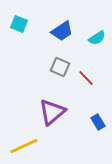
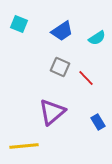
yellow line: rotated 20 degrees clockwise
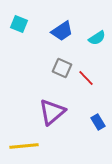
gray square: moved 2 px right, 1 px down
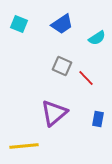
blue trapezoid: moved 7 px up
gray square: moved 2 px up
purple triangle: moved 2 px right, 1 px down
blue rectangle: moved 3 px up; rotated 42 degrees clockwise
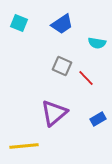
cyan square: moved 1 px up
cyan semicircle: moved 5 px down; rotated 42 degrees clockwise
blue rectangle: rotated 49 degrees clockwise
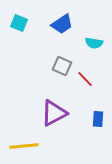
cyan semicircle: moved 3 px left
red line: moved 1 px left, 1 px down
purple triangle: rotated 12 degrees clockwise
blue rectangle: rotated 56 degrees counterclockwise
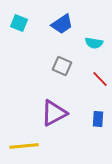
red line: moved 15 px right
